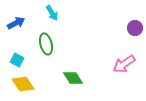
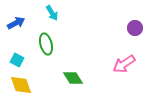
yellow diamond: moved 2 px left, 1 px down; rotated 15 degrees clockwise
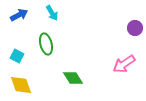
blue arrow: moved 3 px right, 8 px up
cyan square: moved 4 px up
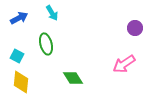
blue arrow: moved 3 px down
yellow diamond: moved 3 px up; rotated 25 degrees clockwise
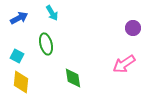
purple circle: moved 2 px left
green diamond: rotated 25 degrees clockwise
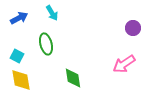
yellow diamond: moved 2 px up; rotated 15 degrees counterclockwise
